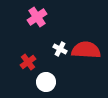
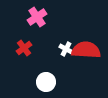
white cross: moved 6 px right
red cross: moved 4 px left, 14 px up
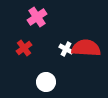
red semicircle: moved 2 px up
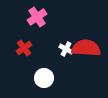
white circle: moved 2 px left, 4 px up
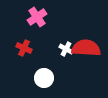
red cross: rotated 28 degrees counterclockwise
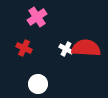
white circle: moved 6 px left, 6 px down
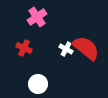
red semicircle: rotated 36 degrees clockwise
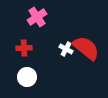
red cross: rotated 28 degrees counterclockwise
white circle: moved 11 px left, 7 px up
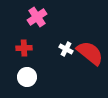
red semicircle: moved 4 px right, 5 px down
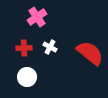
white cross: moved 16 px left, 2 px up
